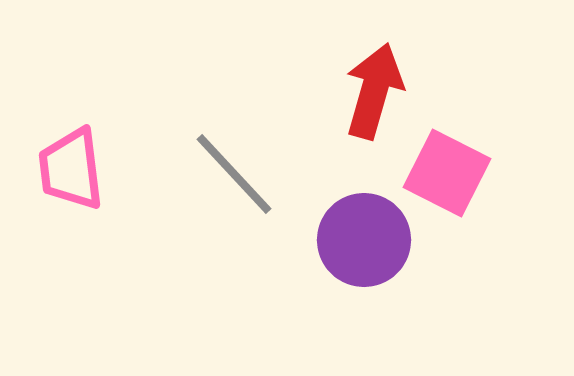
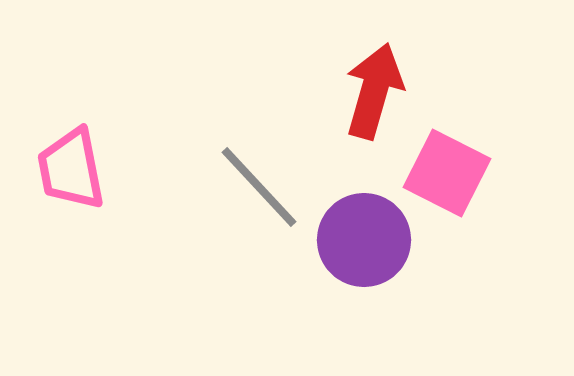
pink trapezoid: rotated 4 degrees counterclockwise
gray line: moved 25 px right, 13 px down
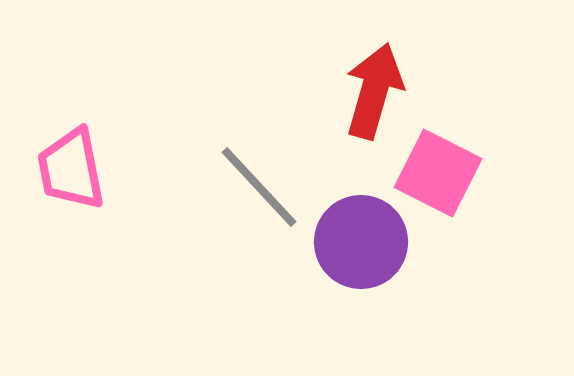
pink square: moved 9 px left
purple circle: moved 3 px left, 2 px down
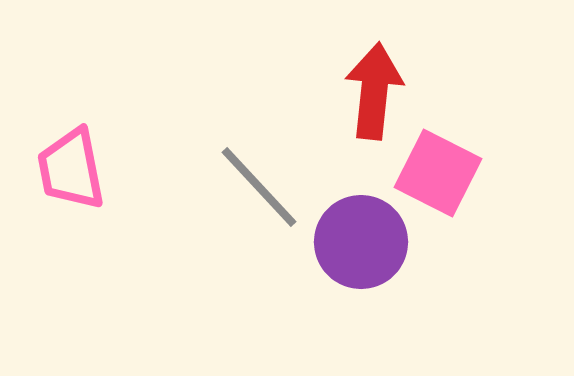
red arrow: rotated 10 degrees counterclockwise
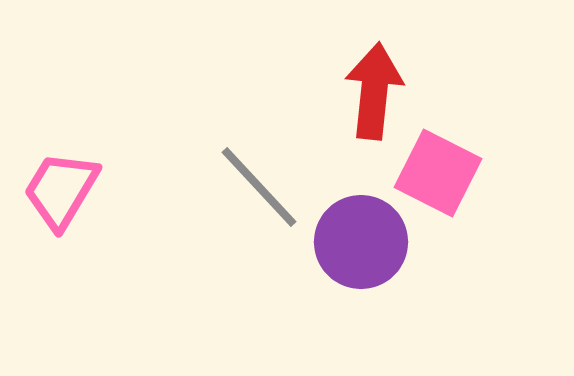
pink trapezoid: moved 10 px left, 21 px down; rotated 42 degrees clockwise
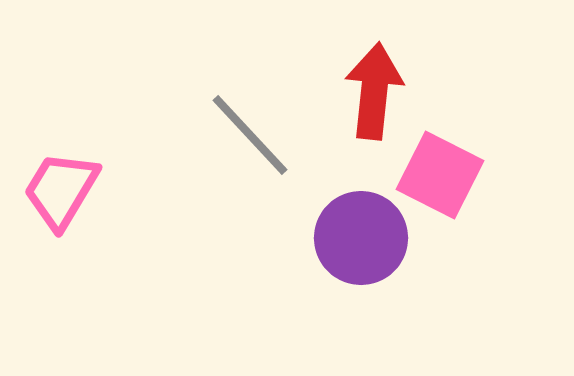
pink square: moved 2 px right, 2 px down
gray line: moved 9 px left, 52 px up
purple circle: moved 4 px up
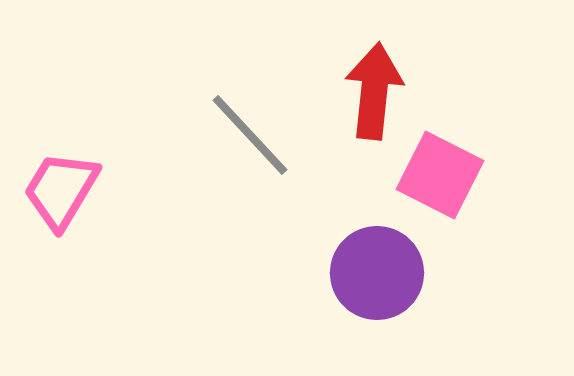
purple circle: moved 16 px right, 35 px down
